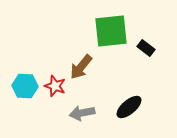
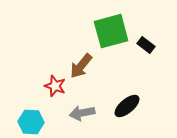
green square: rotated 9 degrees counterclockwise
black rectangle: moved 3 px up
brown arrow: moved 1 px up
cyan hexagon: moved 6 px right, 36 px down
black ellipse: moved 2 px left, 1 px up
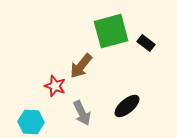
black rectangle: moved 2 px up
gray arrow: rotated 105 degrees counterclockwise
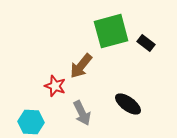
black ellipse: moved 1 px right, 2 px up; rotated 76 degrees clockwise
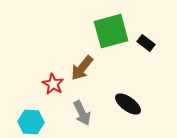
brown arrow: moved 1 px right, 2 px down
red star: moved 2 px left, 2 px up; rotated 10 degrees clockwise
